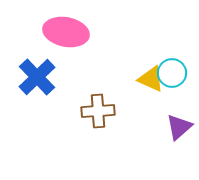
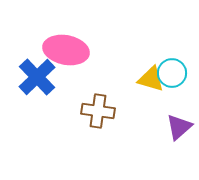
pink ellipse: moved 18 px down
yellow triangle: rotated 8 degrees counterclockwise
brown cross: rotated 12 degrees clockwise
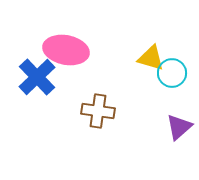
yellow triangle: moved 21 px up
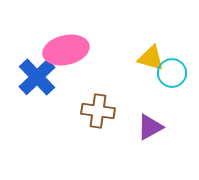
pink ellipse: rotated 24 degrees counterclockwise
purple triangle: moved 29 px left; rotated 12 degrees clockwise
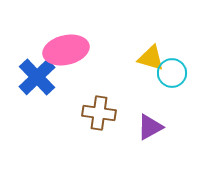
brown cross: moved 1 px right, 2 px down
